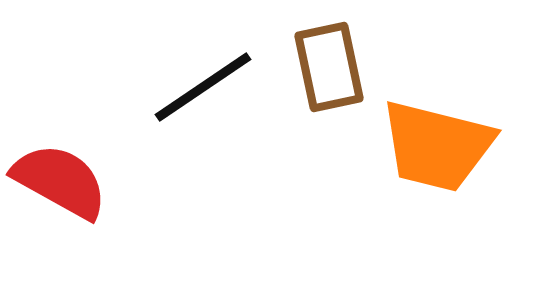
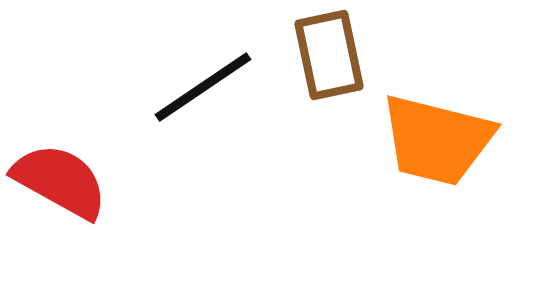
brown rectangle: moved 12 px up
orange trapezoid: moved 6 px up
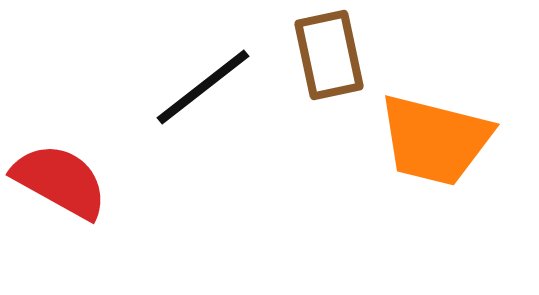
black line: rotated 4 degrees counterclockwise
orange trapezoid: moved 2 px left
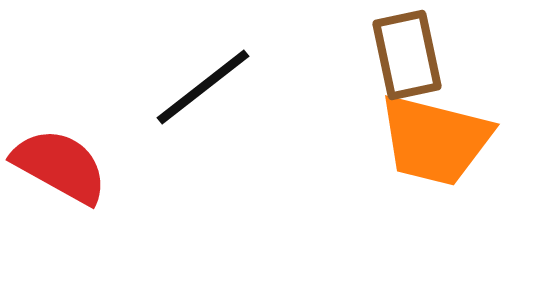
brown rectangle: moved 78 px right
red semicircle: moved 15 px up
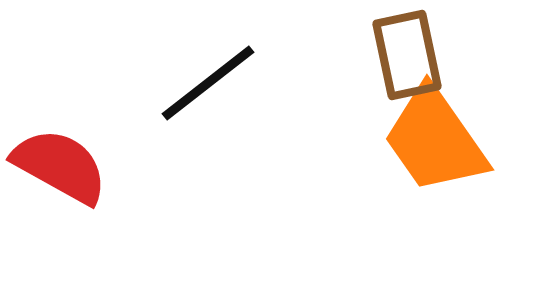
black line: moved 5 px right, 4 px up
orange trapezoid: rotated 41 degrees clockwise
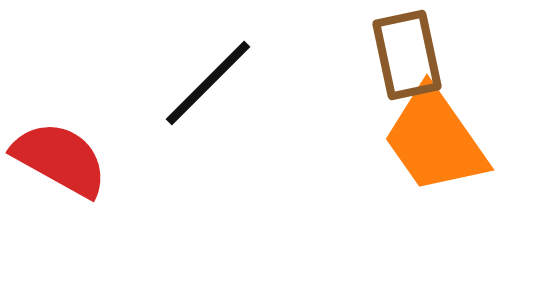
black line: rotated 7 degrees counterclockwise
red semicircle: moved 7 px up
